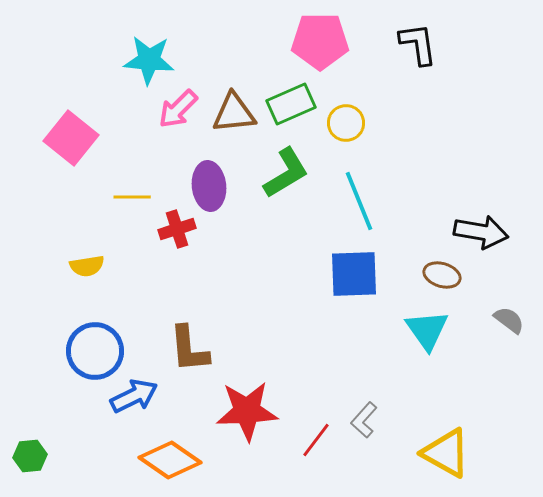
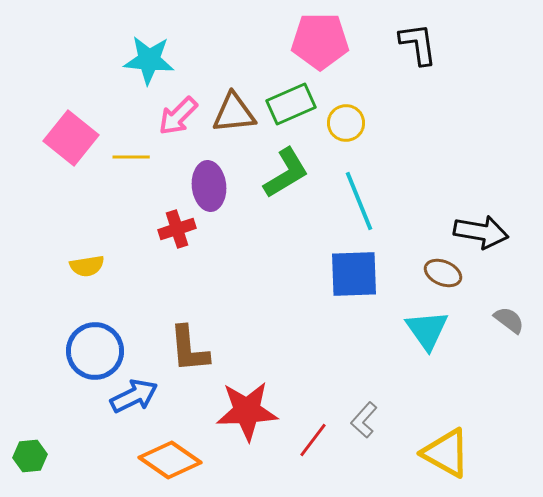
pink arrow: moved 7 px down
yellow line: moved 1 px left, 40 px up
brown ellipse: moved 1 px right, 2 px up; rotated 6 degrees clockwise
red line: moved 3 px left
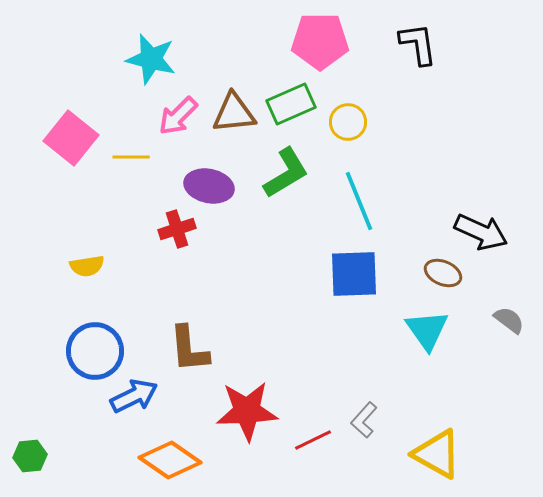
cyan star: moved 2 px right, 1 px up; rotated 9 degrees clockwise
yellow circle: moved 2 px right, 1 px up
purple ellipse: rotated 72 degrees counterclockwise
black arrow: rotated 14 degrees clockwise
red line: rotated 27 degrees clockwise
yellow triangle: moved 9 px left, 1 px down
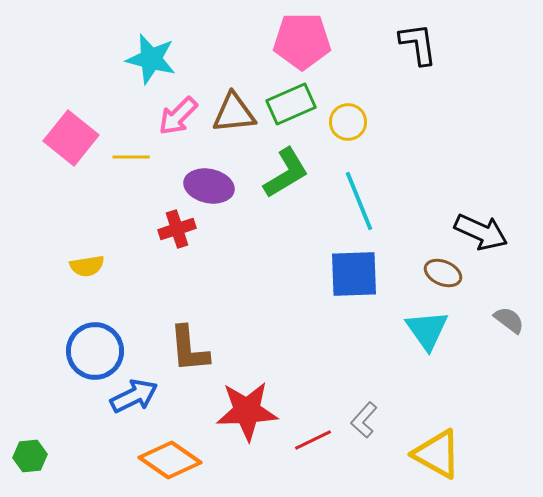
pink pentagon: moved 18 px left
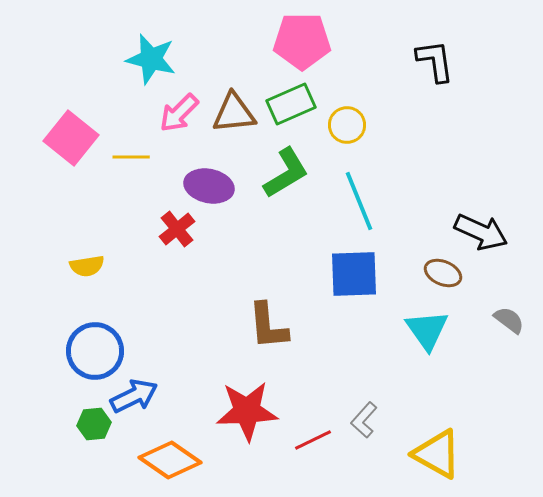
black L-shape: moved 17 px right, 17 px down
pink arrow: moved 1 px right, 3 px up
yellow circle: moved 1 px left, 3 px down
red cross: rotated 21 degrees counterclockwise
brown L-shape: moved 79 px right, 23 px up
green hexagon: moved 64 px right, 32 px up
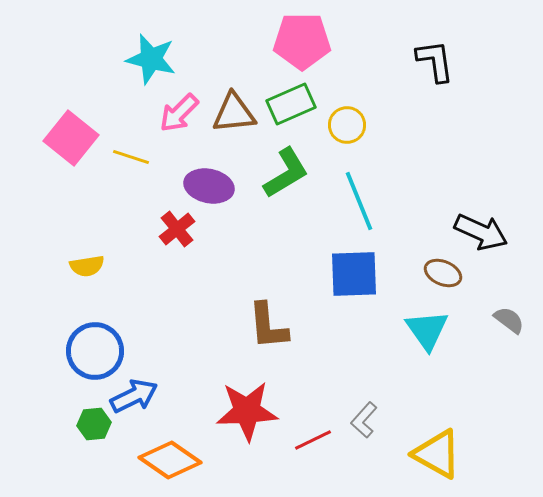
yellow line: rotated 18 degrees clockwise
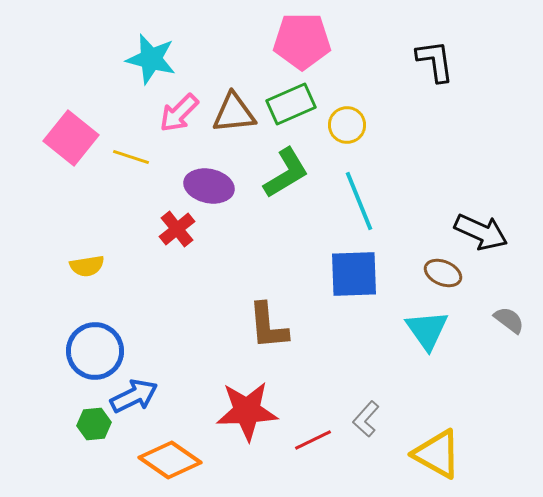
gray L-shape: moved 2 px right, 1 px up
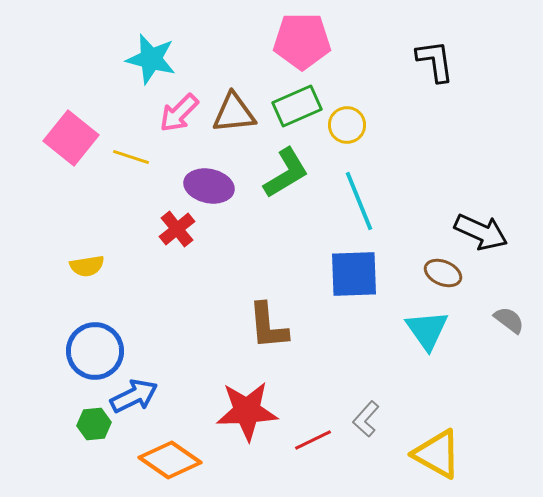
green rectangle: moved 6 px right, 2 px down
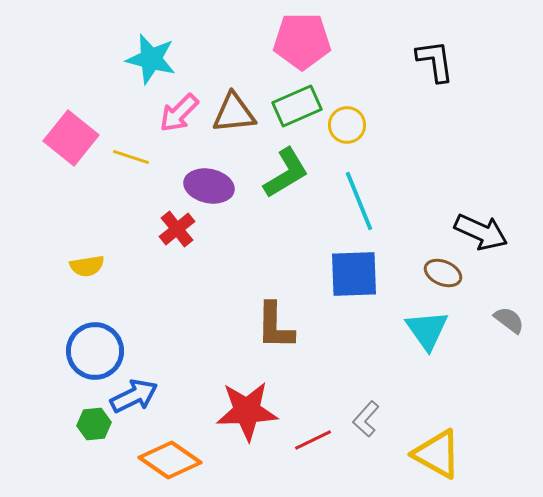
brown L-shape: moved 7 px right; rotated 6 degrees clockwise
